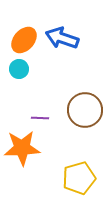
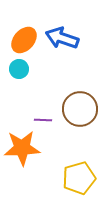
brown circle: moved 5 px left, 1 px up
purple line: moved 3 px right, 2 px down
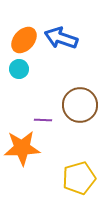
blue arrow: moved 1 px left
brown circle: moved 4 px up
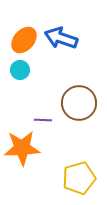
cyan circle: moved 1 px right, 1 px down
brown circle: moved 1 px left, 2 px up
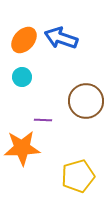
cyan circle: moved 2 px right, 7 px down
brown circle: moved 7 px right, 2 px up
yellow pentagon: moved 1 px left, 2 px up
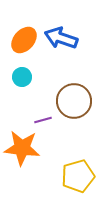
brown circle: moved 12 px left
purple line: rotated 18 degrees counterclockwise
orange star: rotated 9 degrees clockwise
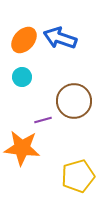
blue arrow: moved 1 px left
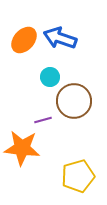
cyan circle: moved 28 px right
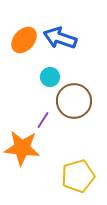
purple line: rotated 42 degrees counterclockwise
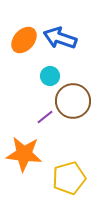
cyan circle: moved 1 px up
brown circle: moved 1 px left
purple line: moved 2 px right, 3 px up; rotated 18 degrees clockwise
orange star: moved 2 px right, 6 px down
yellow pentagon: moved 9 px left, 2 px down
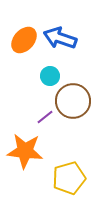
orange star: moved 1 px right, 3 px up
